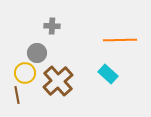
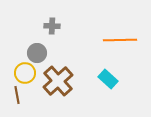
cyan rectangle: moved 5 px down
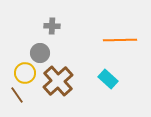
gray circle: moved 3 px right
brown line: rotated 24 degrees counterclockwise
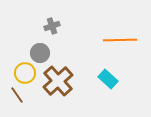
gray cross: rotated 21 degrees counterclockwise
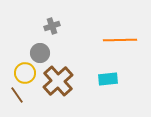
cyan rectangle: rotated 48 degrees counterclockwise
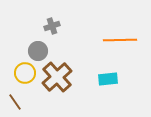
gray circle: moved 2 px left, 2 px up
brown cross: moved 1 px left, 4 px up
brown line: moved 2 px left, 7 px down
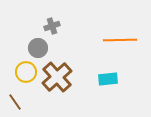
gray circle: moved 3 px up
yellow circle: moved 1 px right, 1 px up
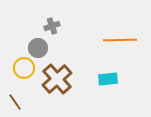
yellow circle: moved 2 px left, 4 px up
brown cross: moved 2 px down
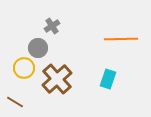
gray cross: rotated 14 degrees counterclockwise
orange line: moved 1 px right, 1 px up
cyan rectangle: rotated 66 degrees counterclockwise
brown line: rotated 24 degrees counterclockwise
